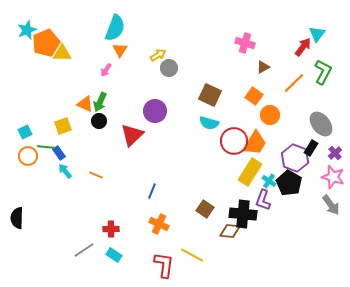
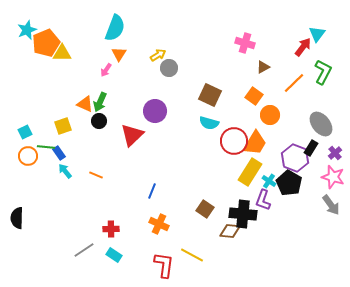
orange triangle at (120, 50): moved 1 px left, 4 px down
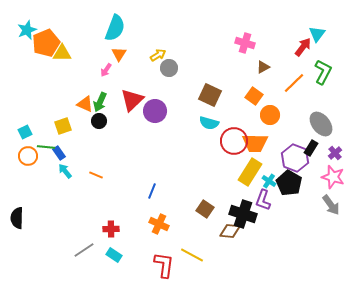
red triangle at (132, 135): moved 35 px up
orange trapezoid at (255, 143): rotated 60 degrees clockwise
black cross at (243, 214): rotated 12 degrees clockwise
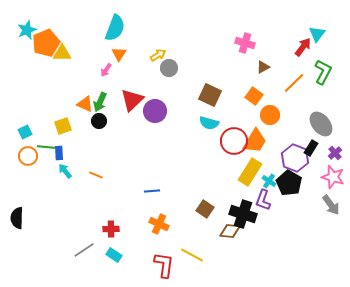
orange trapezoid at (255, 143): moved 2 px up; rotated 60 degrees counterclockwise
blue rectangle at (59, 153): rotated 32 degrees clockwise
blue line at (152, 191): rotated 63 degrees clockwise
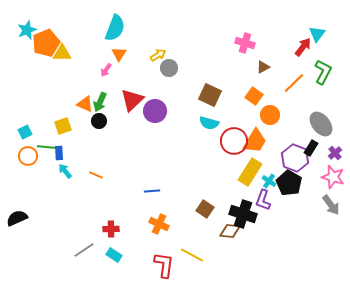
black semicircle at (17, 218): rotated 65 degrees clockwise
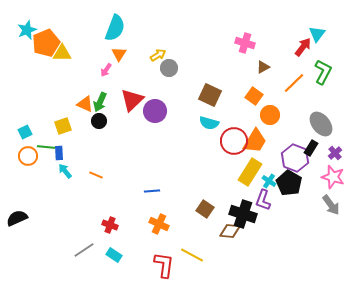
red cross at (111, 229): moved 1 px left, 4 px up; rotated 21 degrees clockwise
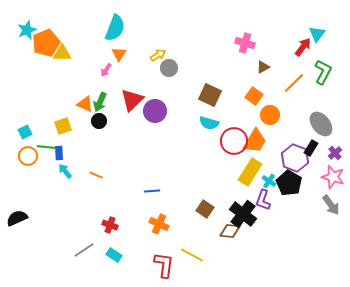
black cross at (243, 214): rotated 20 degrees clockwise
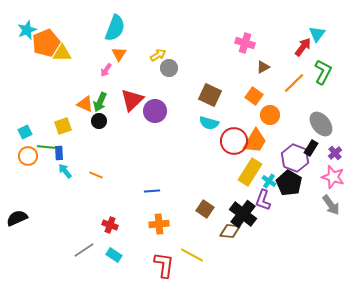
orange cross at (159, 224): rotated 30 degrees counterclockwise
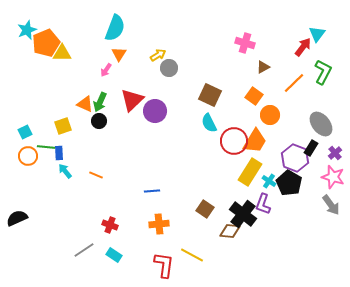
cyan semicircle at (209, 123): rotated 48 degrees clockwise
purple L-shape at (263, 200): moved 4 px down
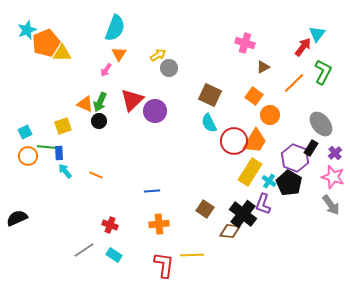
yellow line at (192, 255): rotated 30 degrees counterclockwise
